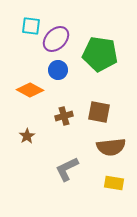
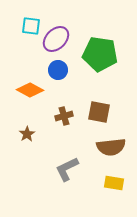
brown star: moved 2 px up
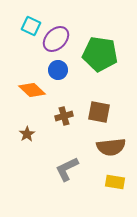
cyan square: rotated 18 degrees clockwise
orange diamond: moved 2 px right; rotated 16 degrees clockwise
yellow rectangle: moved 1 px right, 1 px up
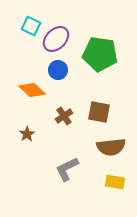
brown cross: rotated 18 degrees counterclockwise
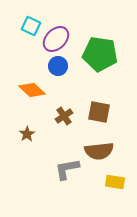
blue circle: moved 4 px up
brown semicircle: moved 12 px left, 4 px down
gray L-shape: rotated 16 degrees clockwise
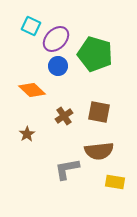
green pentagon: moved 5 px left; rotated 8 degrees clockwise
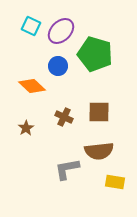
purple ellipse: moved 5 px right, 8 px up
orange diamond: moved 4 px up
brown square: rotated 10 degrees counterclockwise
brown cross: moved 1 px down; rotated 30 degrees counterclockwise
brown star: moved 1 px left, 6 px up
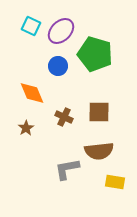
orange diamond: moved 7 px down; rotated 24 degrees clockwise
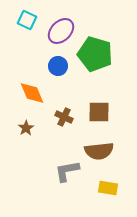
cyan square: moved 4 px left, 6 px up
gray L-shape: moved 2 px down
yellow rectangle: moved 7 px left, 6 px down
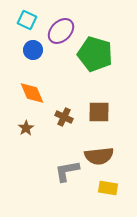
blue circle: moved 25 px left, 16 px up
brown semicircle: moved 5 px down
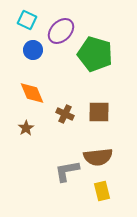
brown cross: moved 1 px right, 3 px up
brown semicircle: moved 1 px left, 1 px down
yellow rectangle: moved 6 px left, 3 px down; rotated 66 degrees clockwise
